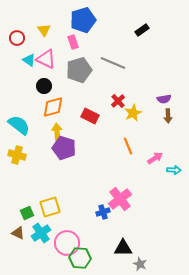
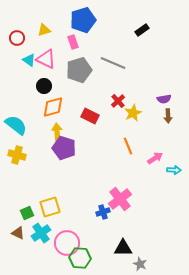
yellow triangle: rotated 48 degrees clockwise
cyan semicircle: moved 3 px left
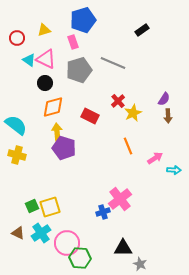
black circle: moved 1 px right, 3 px up
purple semicircle: rotated 48 degrees counterclockwise
green square: moved 5 px right, 7 px up
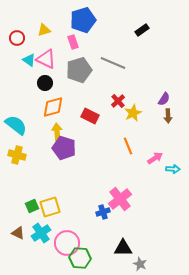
cyan arrow: moved 1 px left, 1 px up
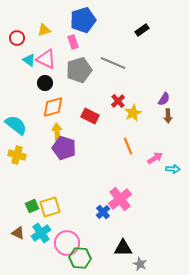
blue cross: rotated 24 degrees counterclockwise
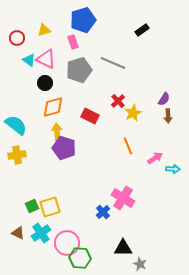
yellow cross: rotated 24 degrees counterclockwise
pink cross: moved 3 px right, 1 px up; rotated 20 degrees counterclockwise
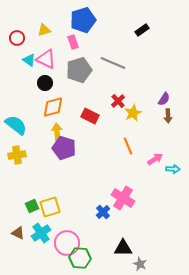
pink arrow: moved 1 px down
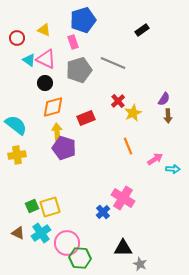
yellow triangle: rotated 40 degrees clockwise
red rectangle: moved 4 px left, 2 px down; rotated 48 degrees counterclockwise
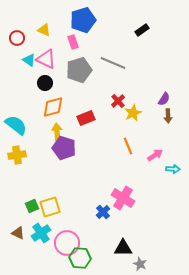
pink arrow: moved 4 px up
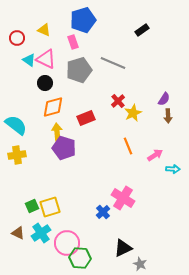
black triangle: rotated 24 degrees counterclockwise
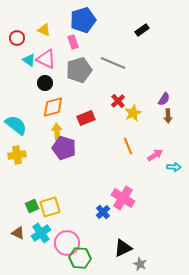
cyan arrow: moved 1 px right, 2 px up
